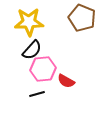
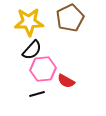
brown pentagon: moved 12 px left; rotated 24 degrees clockwise
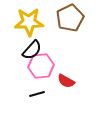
pink hexagon: moved 2 px left, 3 px up
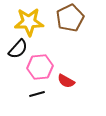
black semicircle: moved 14 px left, 1 px up
pink hexagon: moved 1 px left, 1 px down
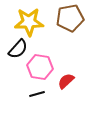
brown pentagon: rotated 16 degrees clockwise
pink hexagon: rotated 15 degrees clockwise
red semicircle: rotated 108 degrees clockwise
